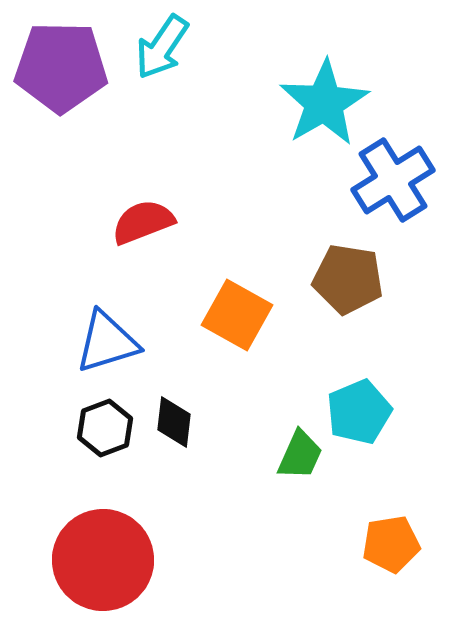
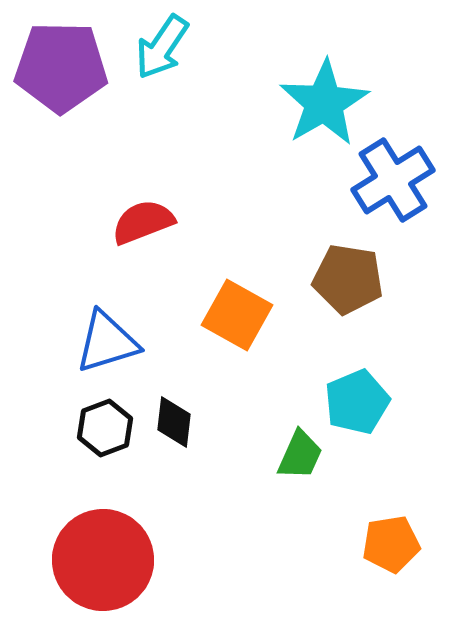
cyan pentagon: moved 2 px left, 10 px up
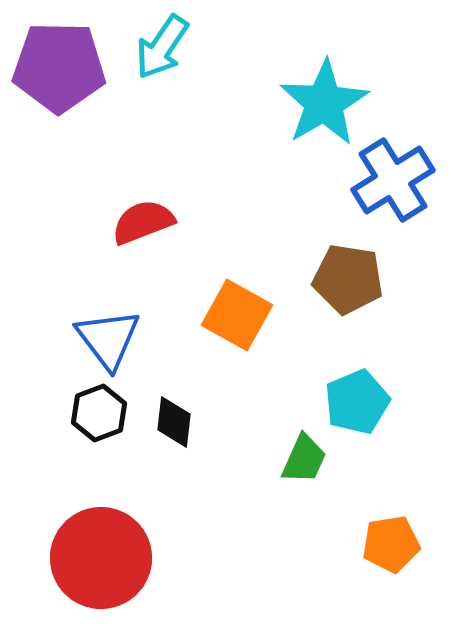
purple pentagon: moved 2 px left
blue triangle: moved 1 px right, 3 px up; rotated 50 degrees counterclockwise
black hexagon: moved 6 px left, 15 px up
green trapezoid: moved 4 px right, 4 px down
red circle: moved 2 px left, 2 px up
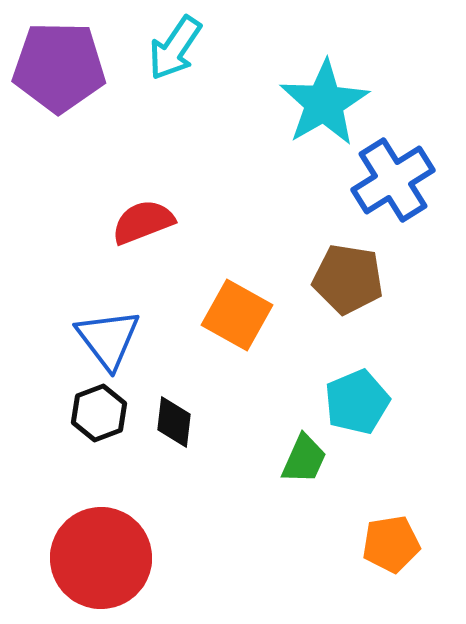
cyan arrow: moved 13 px right, 1 px down
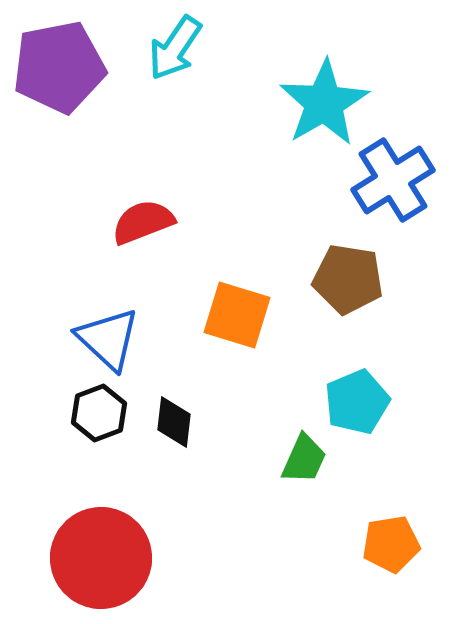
purple pentagon: rotated 12 degrees counterclockwise
orange square: rotated 12 degrees counterclockwise
blue triangle: rotated 10 degrees counterclockwise
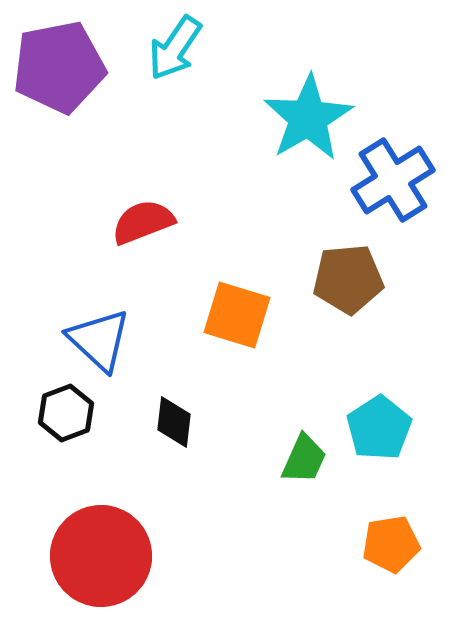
cyan star: moved 16 px left, 15 px down
brown pentagon: rotated 14 degrees counterclockwise
blue triangle: moved 9 px left, 1 px down
cyan pentagon: moved 22 px right, 26 px down; rotated 10 degrees counterclockwise
black hexagon: moved 33 px left
red circle: moved 2 px up
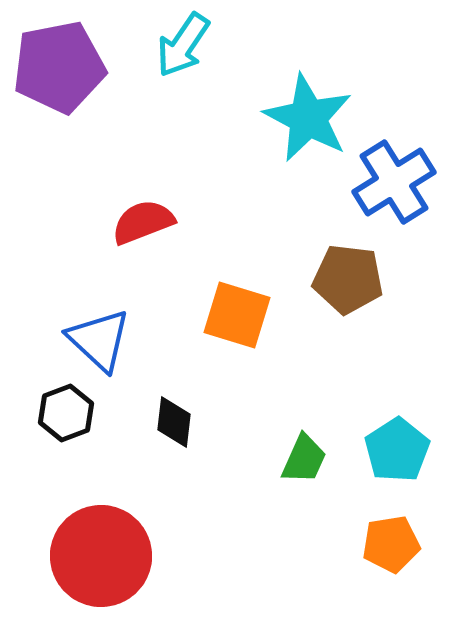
cyan arrow: moved 8 px right, 3 px up
cyan star: rotated 14 degrees counterclockwise
blue cross: moved 1 px right, 2 px down
brown pentagon: rotated 12 degrees clockwise
cyan pentagon: moved 18 px right, 22 px down
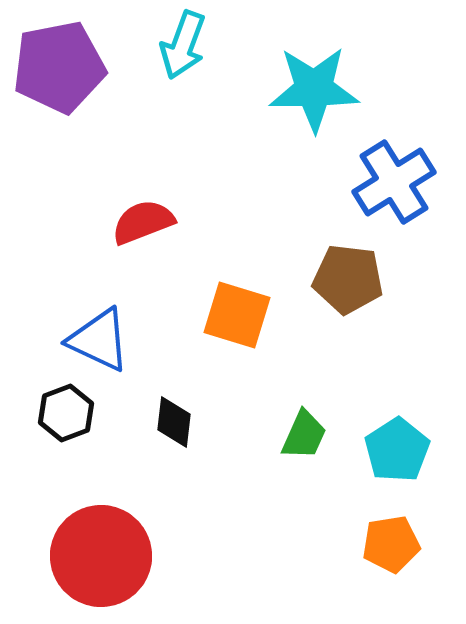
cyan arrow: rotated 14 degrees counterclockwise
cyan star: moved 6 px right, 29 px up; rotated 28 degrees counterclockwise
blue triangle: rotated 18 degrees counterclockwise
green trapezoid: moved 24 px up
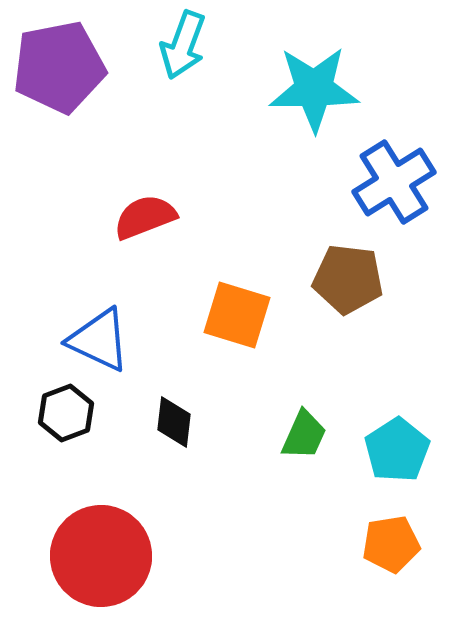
red semicircle: moved 2 px right, 5 px up
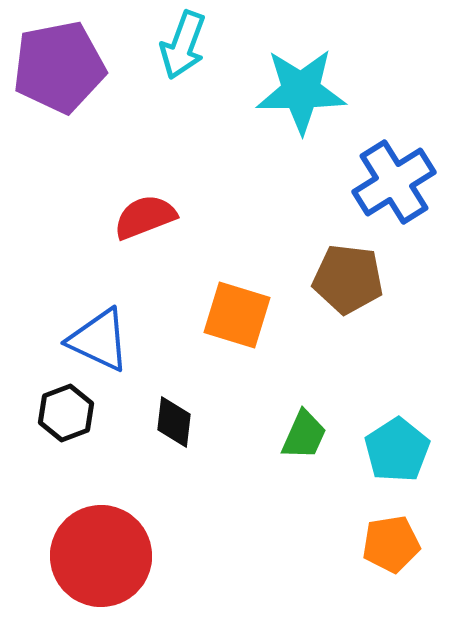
cyan star: moved 13 px left, 2 px down
